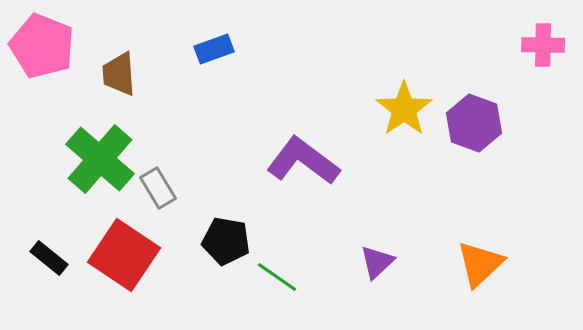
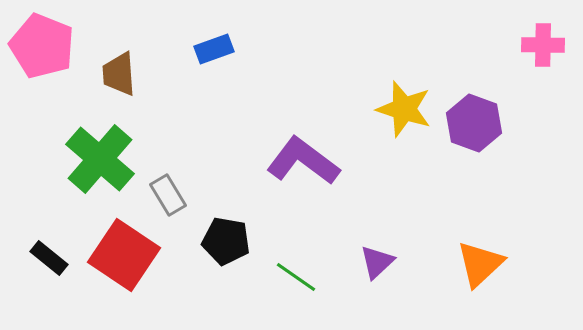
yellow star: rotated 20 degrees counterclockwise
gray rectangle: moved 10 px right, 7 px down
green line: moved 19 px right
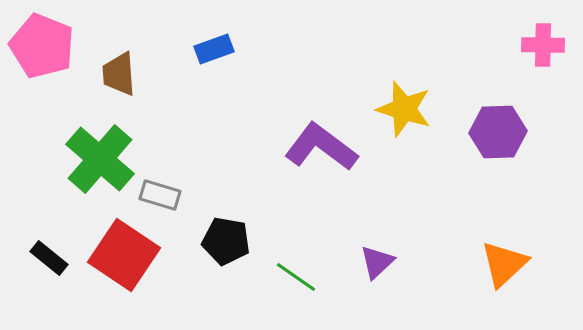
purple hexagon: moved 24 px right, 9 px down; rotated 22 degrees counterclockwise
purple L-shape: moved 18 px right, 14 px up
gray rectangle: moved 8 px left; rotated 42 degrees counterclockwise
orange triangle: moved 24 px right
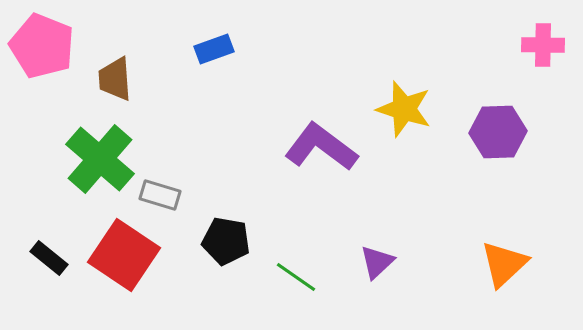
brown trapezoid: moved 4 px left, 5 px down
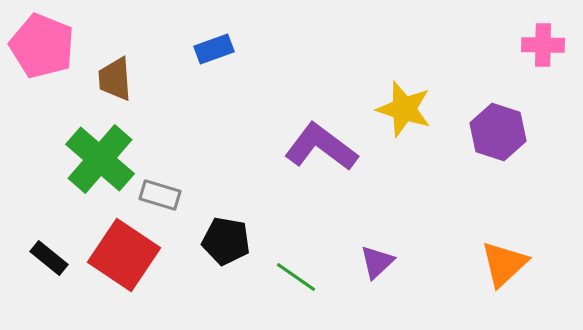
purple hexagon: rotated 20 degrees clockwise
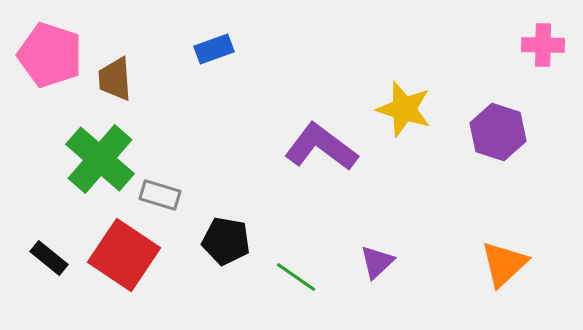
pink pentagon: moved 8 px right, 9 px down; rotated 4 degrees counterclockwise
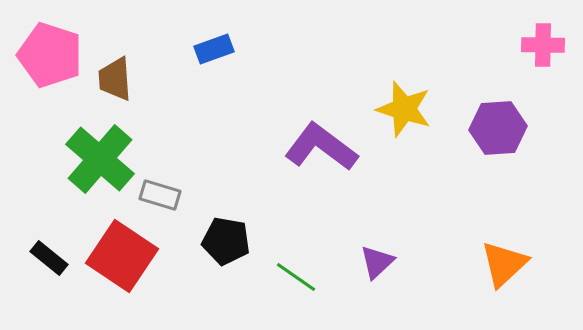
purple hexagon: moved 4 px up; rotated 22 degrees counterclockwise
red square: moved 2 px left, 1 px down
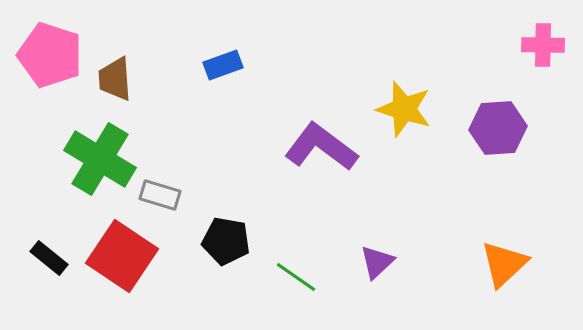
blue rectangle: moved 9 px right, 16 px down
green cross: rotated 10 degrees counterclockwise
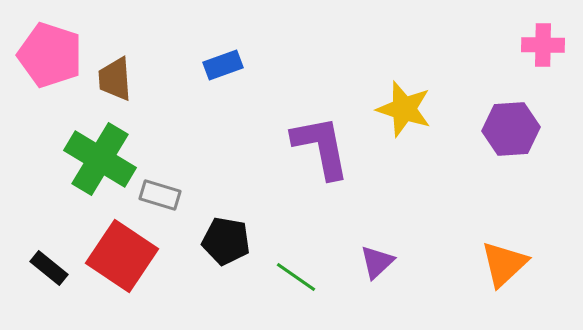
purple hexagon: moved 13 px right, 1 px down
purple L-shape: rotated 42 degrees clockwise
black rectangle: moved 10 px down
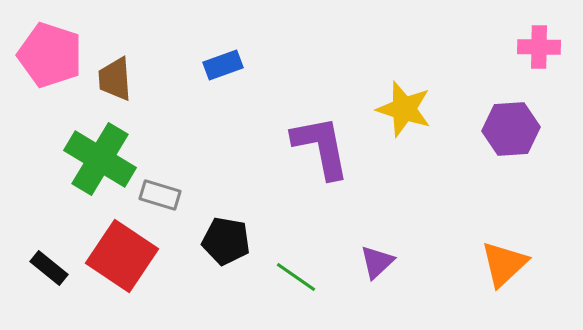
pink cross: moved 4 px left, 2 px down
